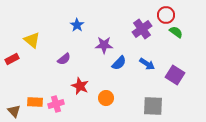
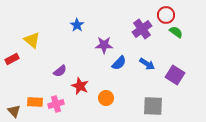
purple semicircle: moved 4 px left, 12 px down
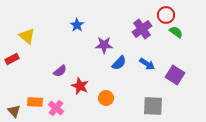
yellow triangle: moved 5 px left, 4 px up
pink cross: moved 4 px down; rotated 35 degrees counterclockwise
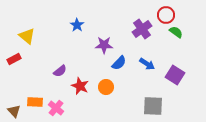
red rectangle: moved 2 px right
orange circle: moved 11 px up
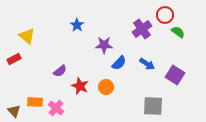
red circle: moved 1 px left
green semicircle: moved 2 px right
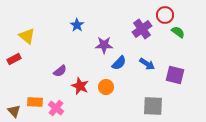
purple square: rotated 18 degrees counterclockwise
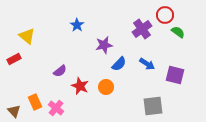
purple star: rotated 12 degrees counterclockwise
blue semicircle: moved 1 px down
orange rectangle: rotated 63 degrees clockwise
gray square: rotated 10 degrees counterclockwise
